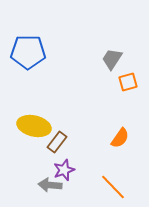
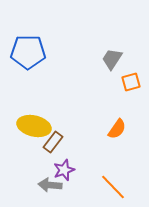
orange square: moved 3 px right
orange semicircle: moved 3 px left, 9 px up
brown rectangle: moved 4 px left
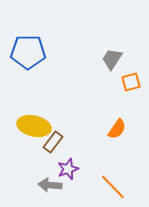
purple star: moved 4 px right, 1 px up
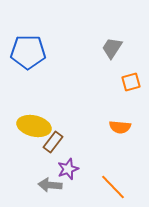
gray trapezoid: moved 11 px up
orange semicircle: moved 3 px right, 2 px up; rotated 60 degrees clockwise
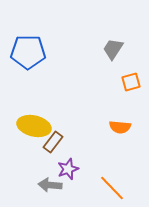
gray trapezoid: moved 1 px right, 1 px down
orange line: moved 1 px left, 1 px down
